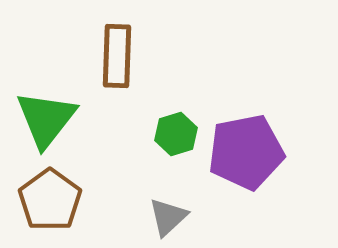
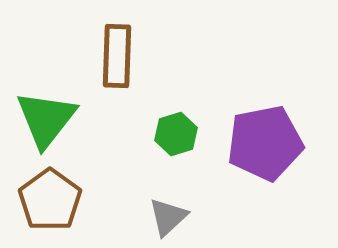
purple pentagon: moved 19 px right, 9 px up
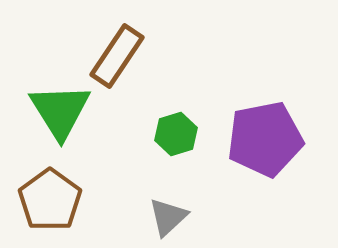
brown rectangle: rotated 32 degrees clockwise
green triangle: moved 14 px right, 8 px up; rotated 10 degrees counterclockwise
purple pentagon: moved 4 px up
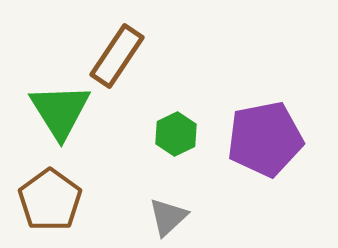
green hexagon: rotated 9 degrees counterclockwise
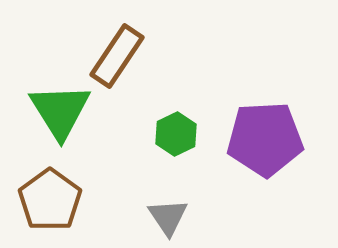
purple pentagon: rotated 8 degrees clockwise
gray triangle: rotated 21 degrees counterclockwise
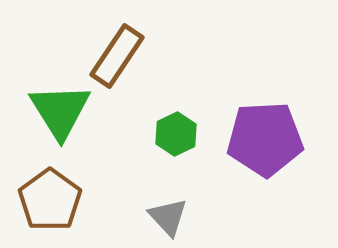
gray triangle: rotated 9 degrees counterclockwise
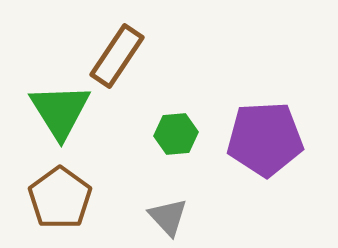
green hexagon: rotated 21 degrees clockwise
brown pentagon: moved 10 px right, 2 px up
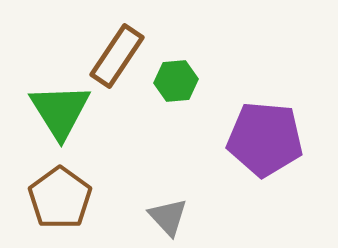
green hexagon: moved 53 px up
purple pentagon: rotated 8 degrees clockwise
